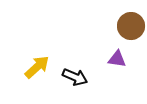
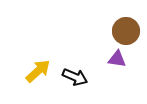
brown circle: moved 5 px left, 5 px down
yellow arrow: moved 1 px right, 4 px down
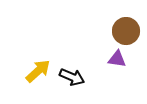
black arrow: moved 3 px left
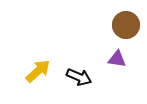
brown circle: moved 6 px up
black arrow: moved 7 px right
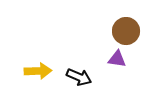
brown circle: moved 6 px down
yellow arrow: rotated 40 degrees clockwise
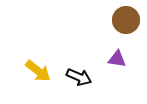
brown circle: moved 11 px up
yellow arrow: rotated 40 degrees clockwise
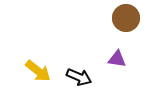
brown circle: moved 2 px up
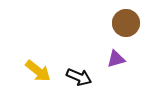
brown circle: moved 5 px down
purple triangle: moved 1 px left; rotated 24 degrees counterclockwise
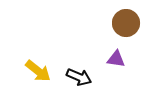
purple triangle: rotated 24 degrees clockwise
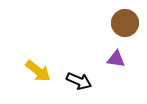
brown circle: moved 1 px left
black arrow: moved 4 px down
